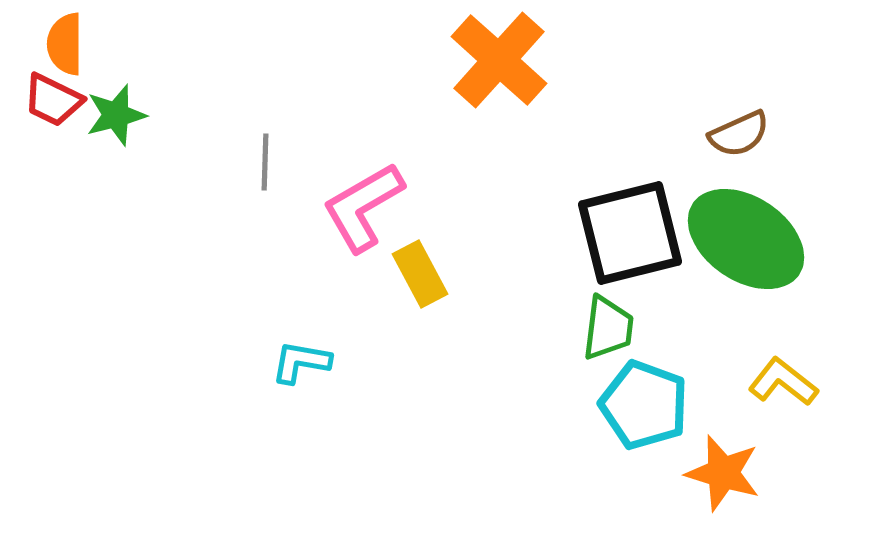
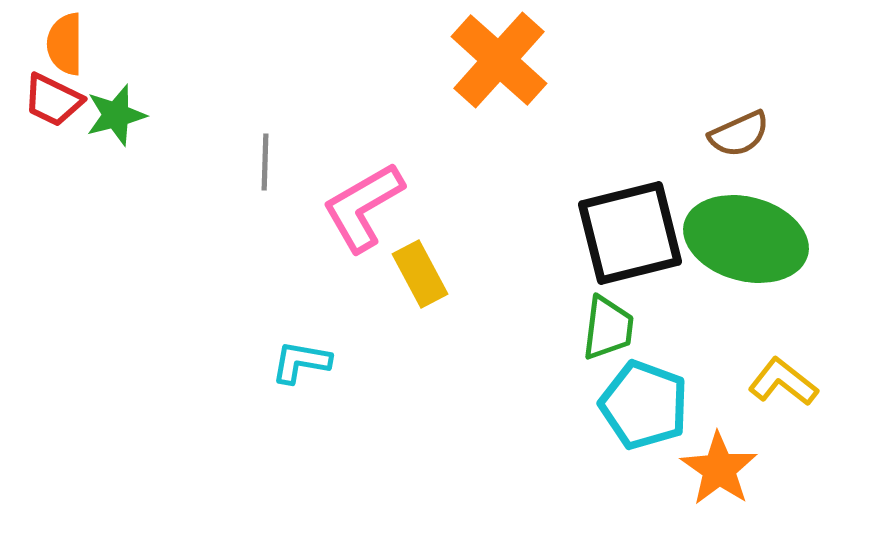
green ellipse: rotated 19 degrees counterclockwise
orange star: moved 4 px left, 4 px up; rotated 18 degrees clockwise
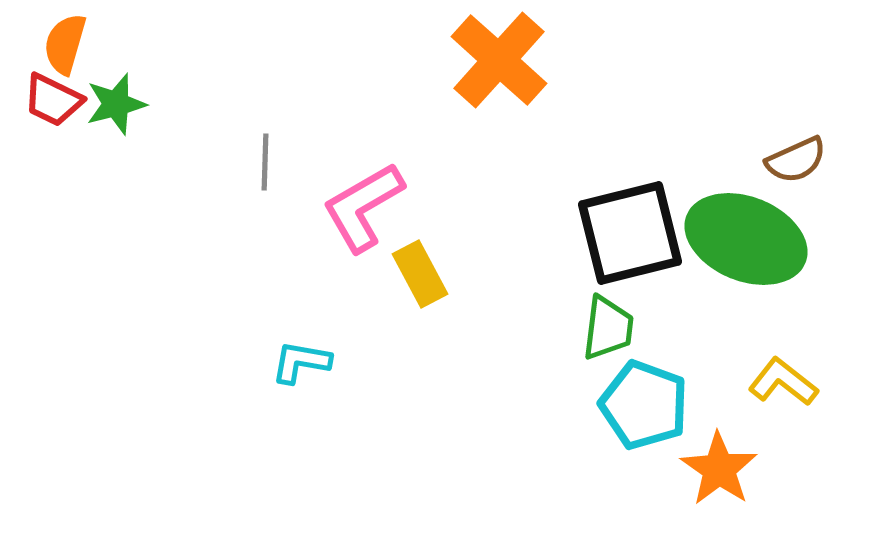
orange semicircle: rotated 16 degrees clockwise
green star: moved 11 px up
brown semicircle: moved 57 px right, 26 px down
green ellipse: rotated 7 degrees clockwise
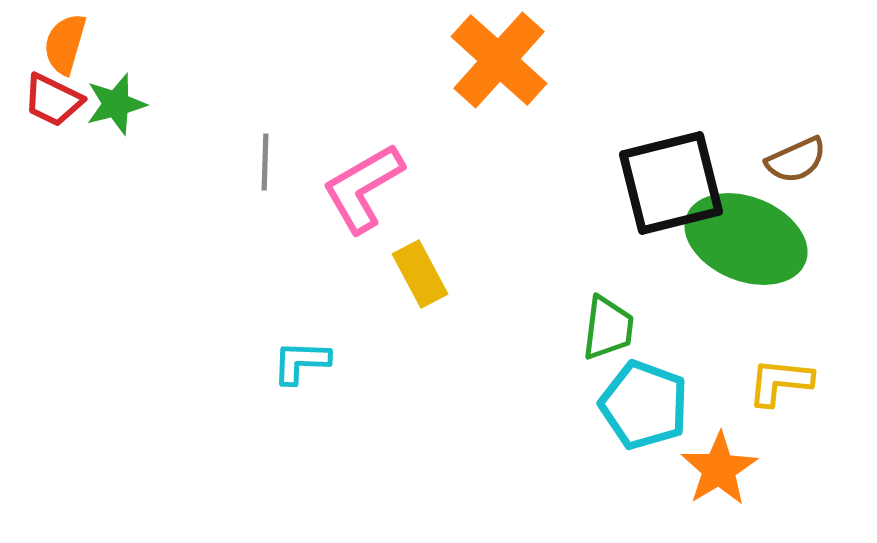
pink L-shape: moved 19 px up
black square: moved 41 px right, 50 px up
cyan L-shape: rotated 8 degrees counterclockwise
yellow L-shape: moved 3 px left; rotated 32 degrees counterclockwise
orange star: rotated 6 degrees clockwise
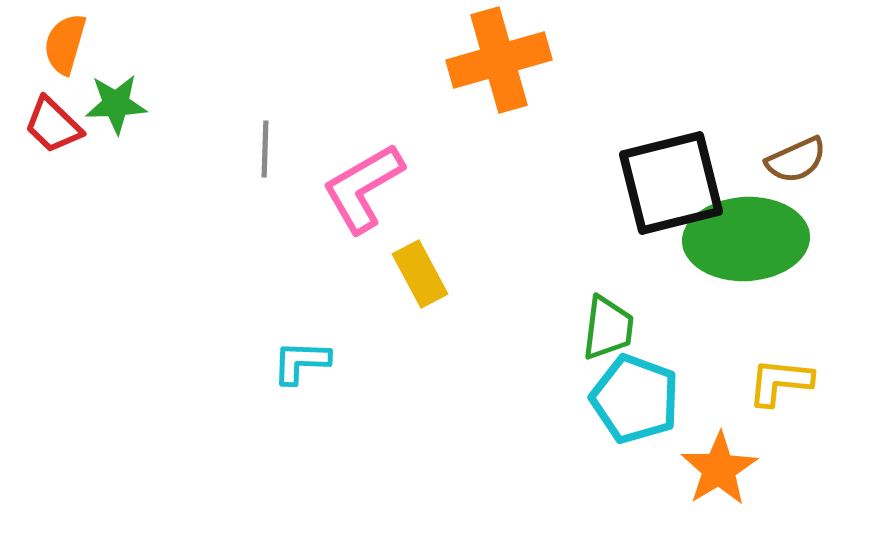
orange cross: rotated 32 degrees clockwise
red trapezoid: moved 25 px down; rotated 18 degrees clockwise
green star: rotated 12 degrees clockwise
gray line: moved 13 px up
green ellipse: rotated 25 degrees counterclockwise
cyan pentagon: moved 9 px left, 6 px up
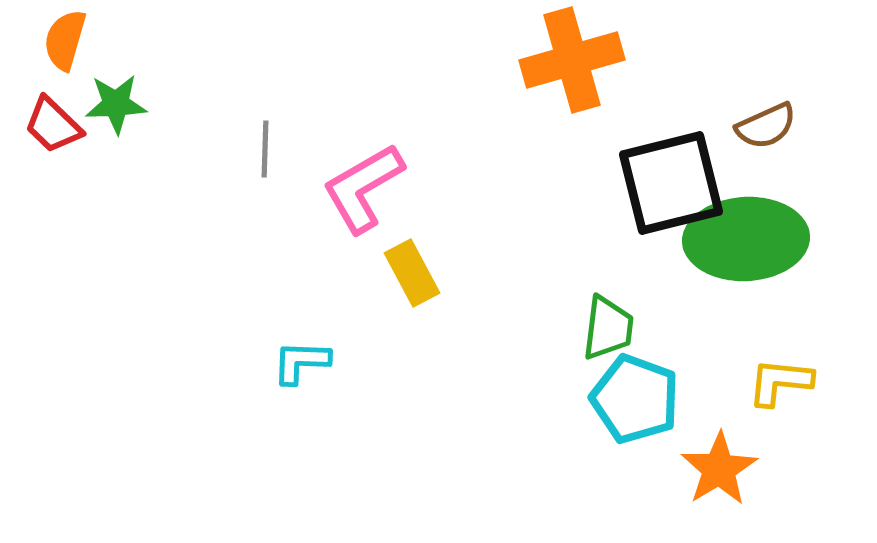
orange semicircle: moved 4 px up
orange cross: moved 73 px right
brown semicircle: moved 30 px left, 34 px up
yellow rectangle: moved 8 px left, 1 px up
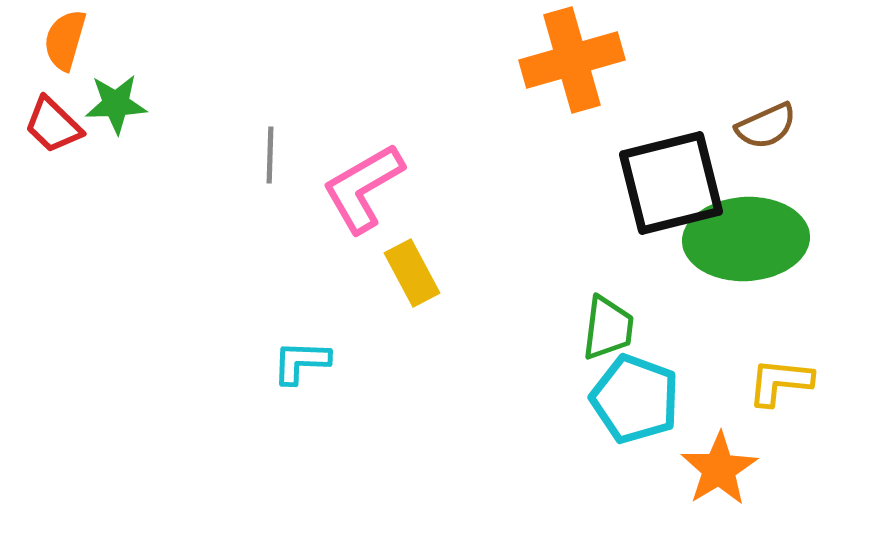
gray line: moved 5 px right, 6 px down
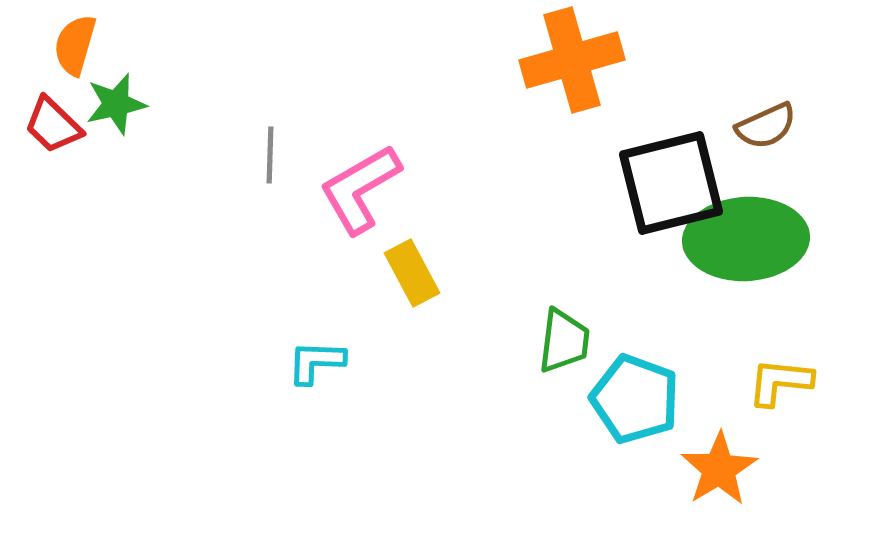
orange semicircle: moved 10 px right, 5 px down
green star: rotated 10 degrees counterclockwise
pink L-shape: moved 3 px left, 1 px down
green trapezoid: moved 44 px left, 13 px down
cyan L-shape: moved 15 px right
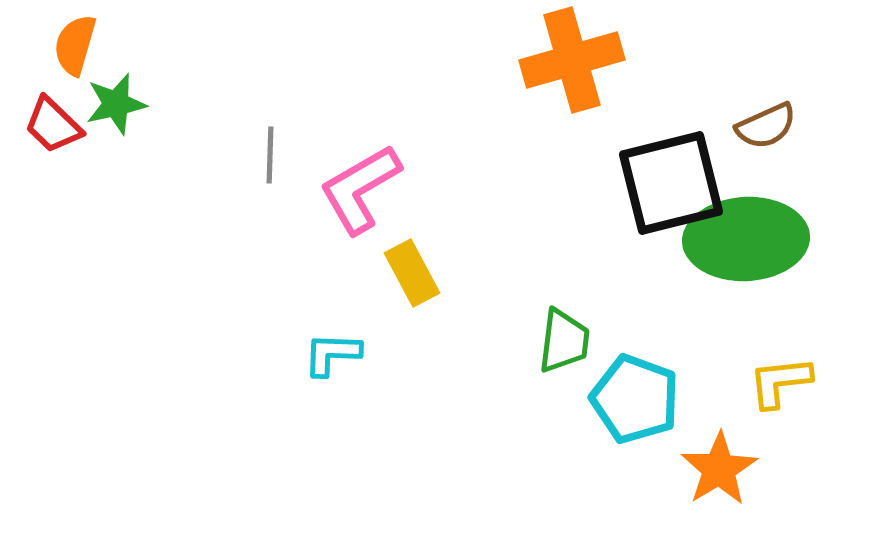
cyan L-shape: moved 16 px right, 8 px up
yellow L-shape: rotated 12 degrees counterclockwise
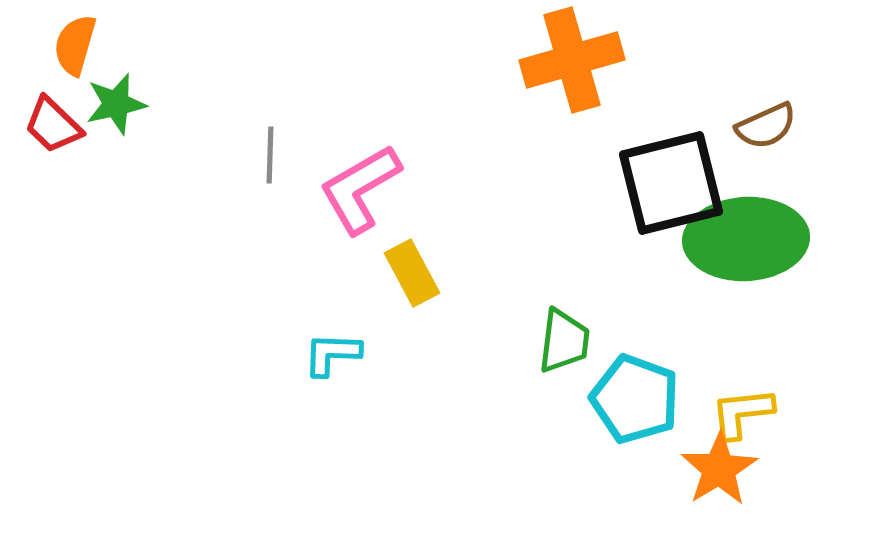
yellow L-shape: moved 38 px left, 31 px down
